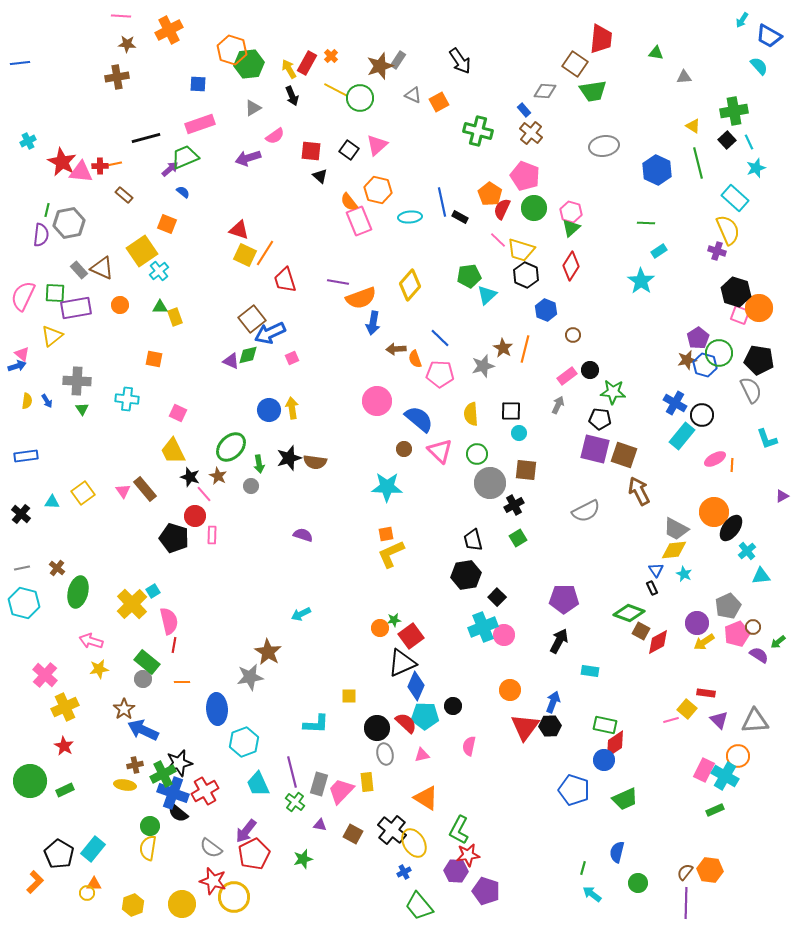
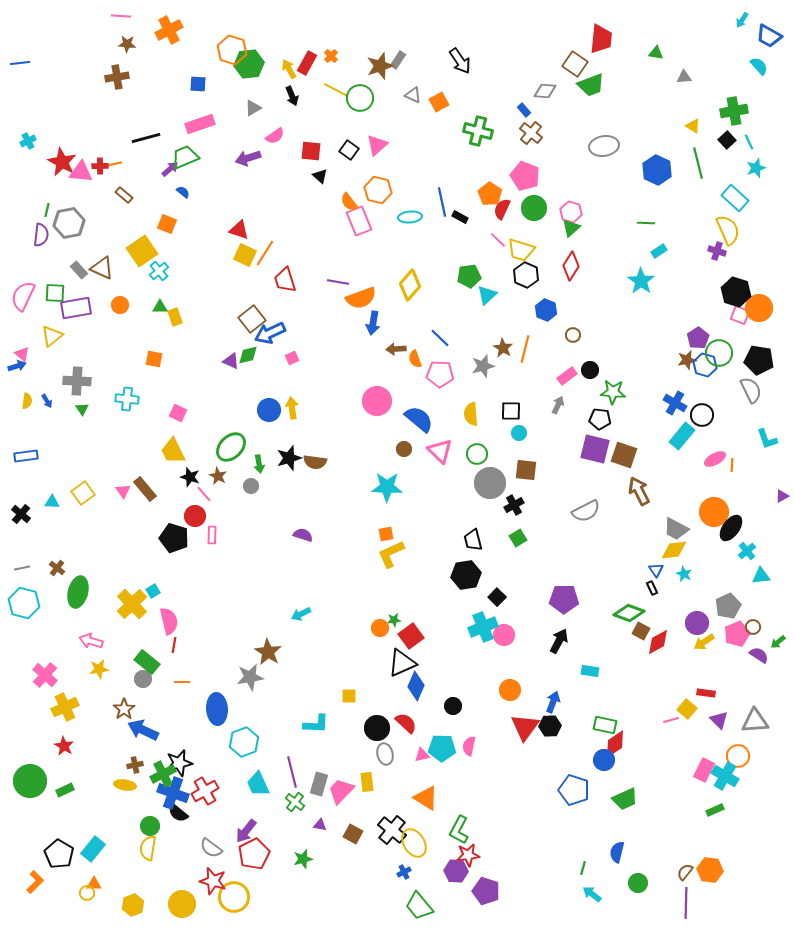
green trapezoid at (593, 91): moved 2 px left, 6 px up; rotated 12 degrees counterclockwise
cyan pentagon at (425, 716): moved 17 px right, 32 px down
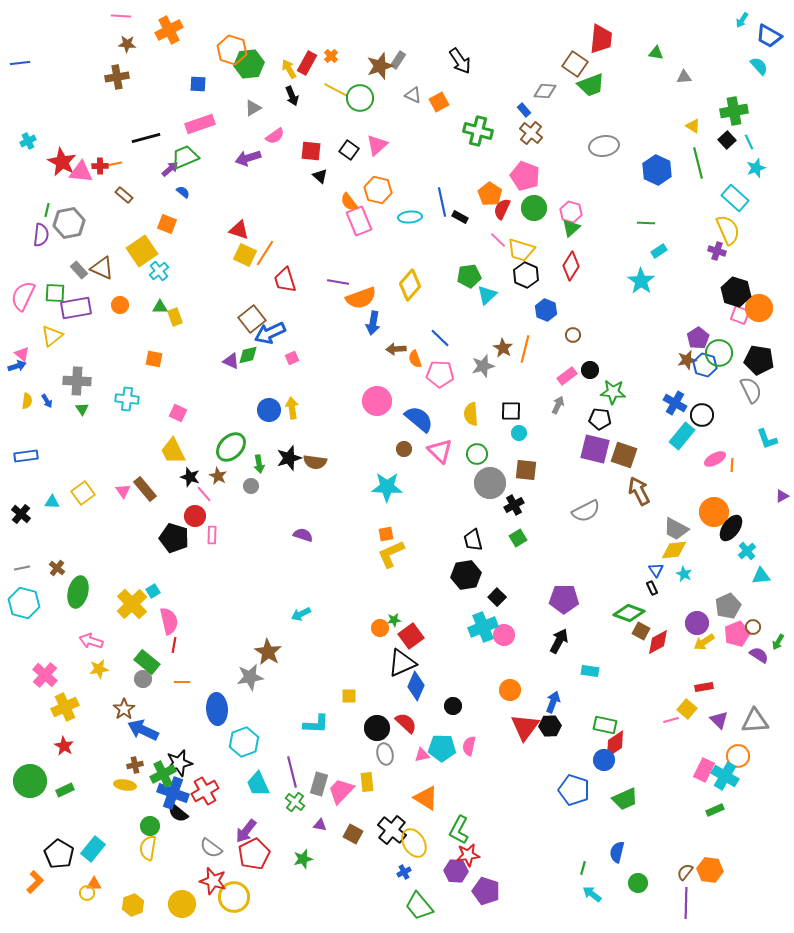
green arrow at (778, 642): rotated 21 degrees counterclockwise
red rectangle at (706, 693): moved 2 px left, 6 px up; rotated 18 degrees counterclockwise
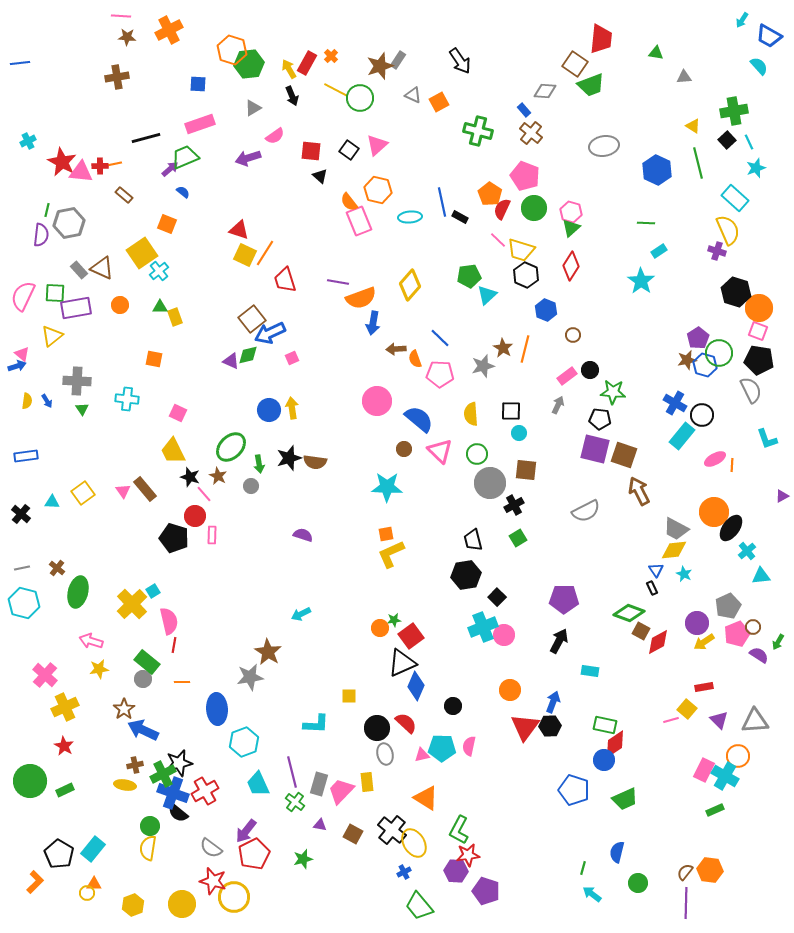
brown star at (127, 44): moved 7 px up
yellow square at (142, 251): moved 2 px down
pink square at (740, 315): moved 18 px right, 16 px down
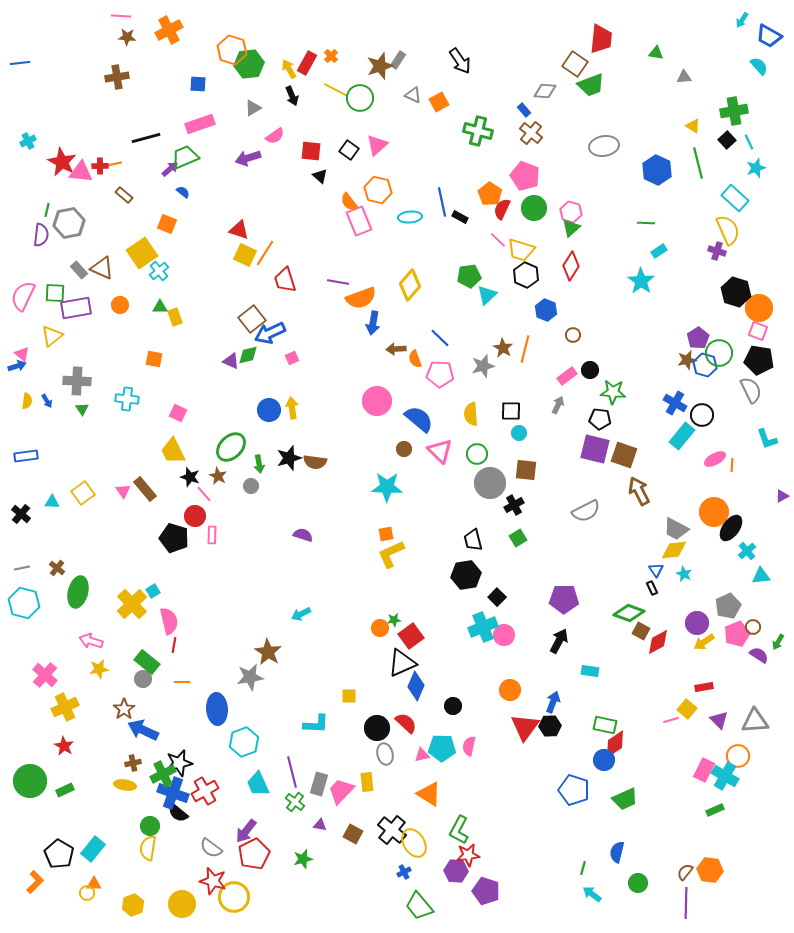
brown cross at (135, 765): moved 2 px left, 2 px up
orange triangle at (426, 798): moved 3 px right, 4 px up
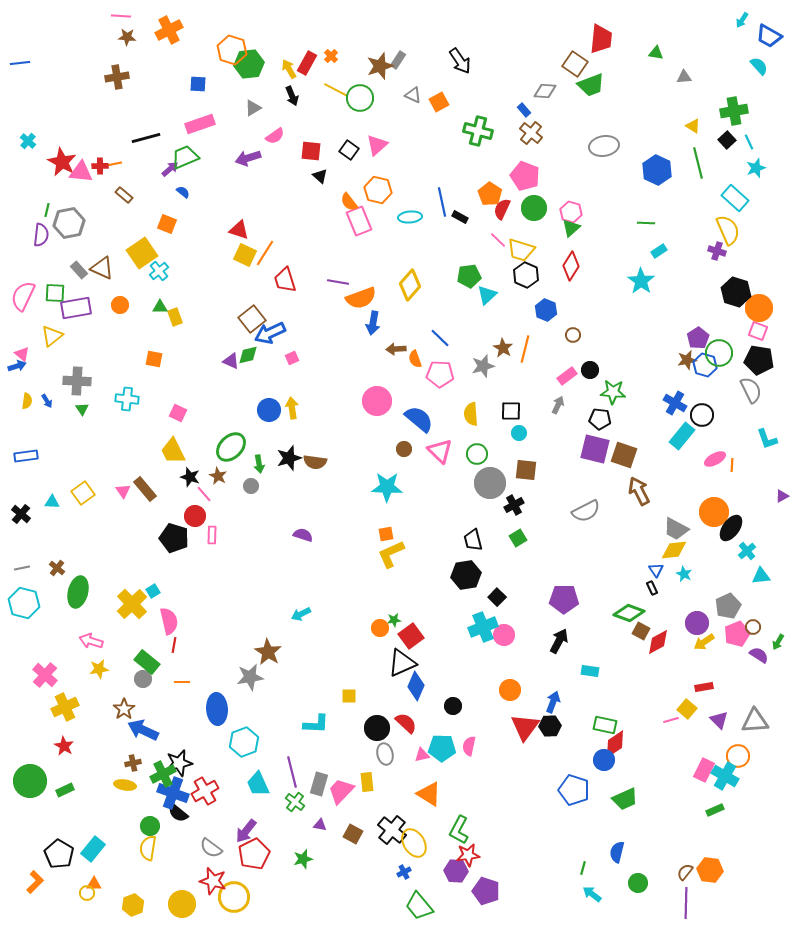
cyan cross at (28, 141): rotated 21 degrees counterclockwise
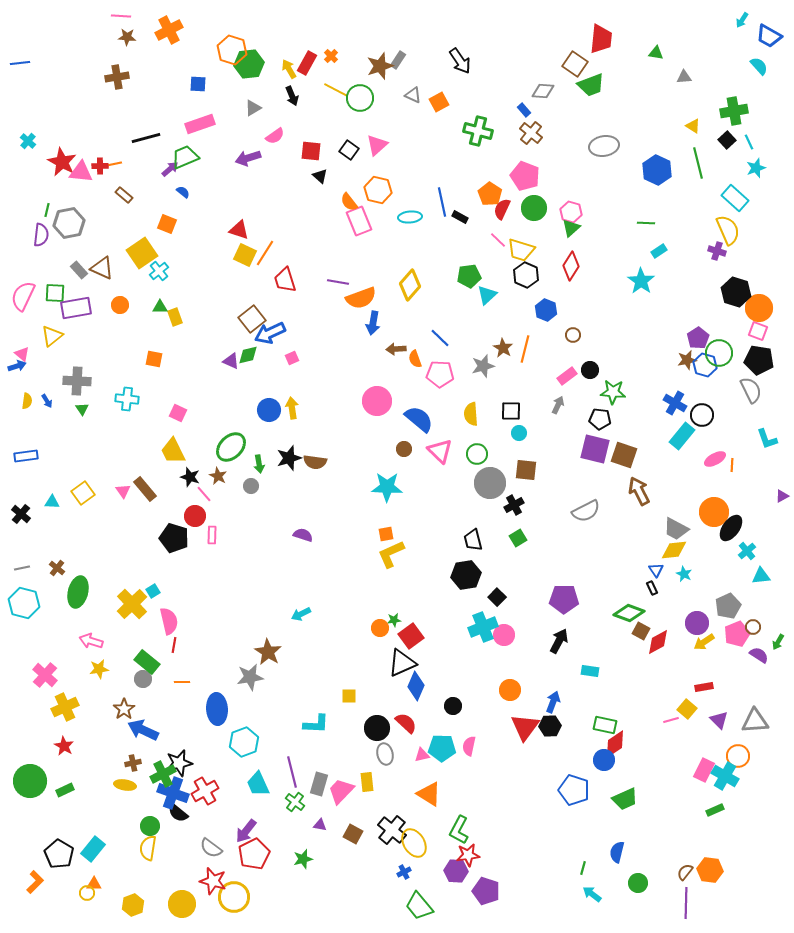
gray diamond at (545, 91): moved 2 px left
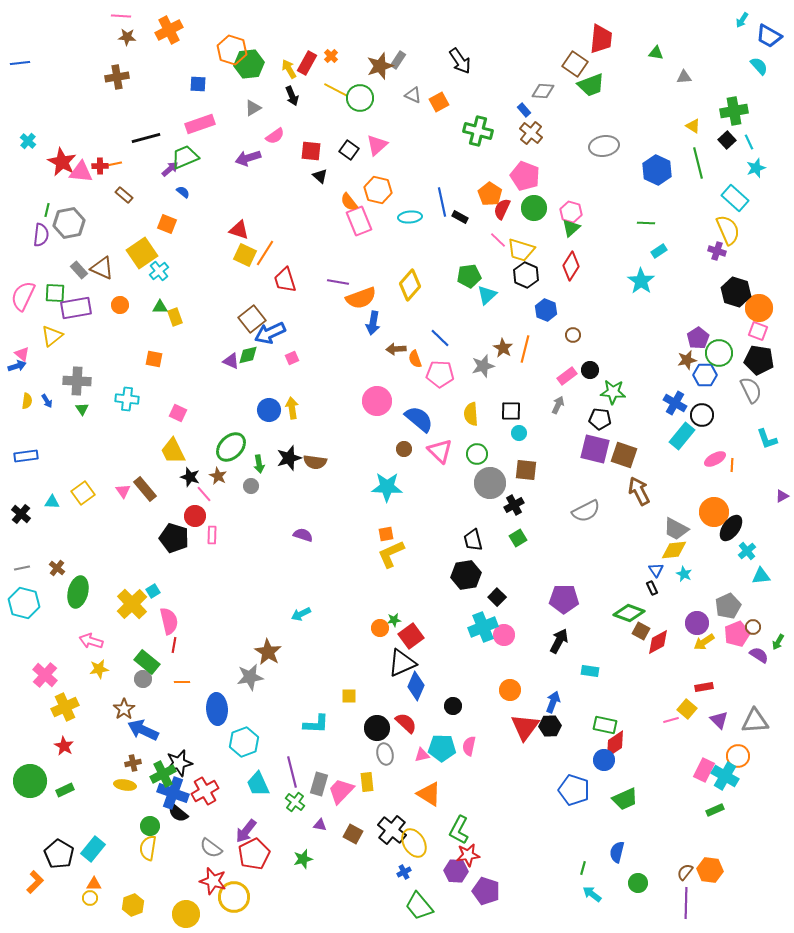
blue hexagon at (705, 365): moved 10 px down; rotated 15 degrees counterclockwise
yellow circle at (87, 893): moved 3 px right, 5 px down
yellow circle at (182, 904): moved 4 px right, 10 px down
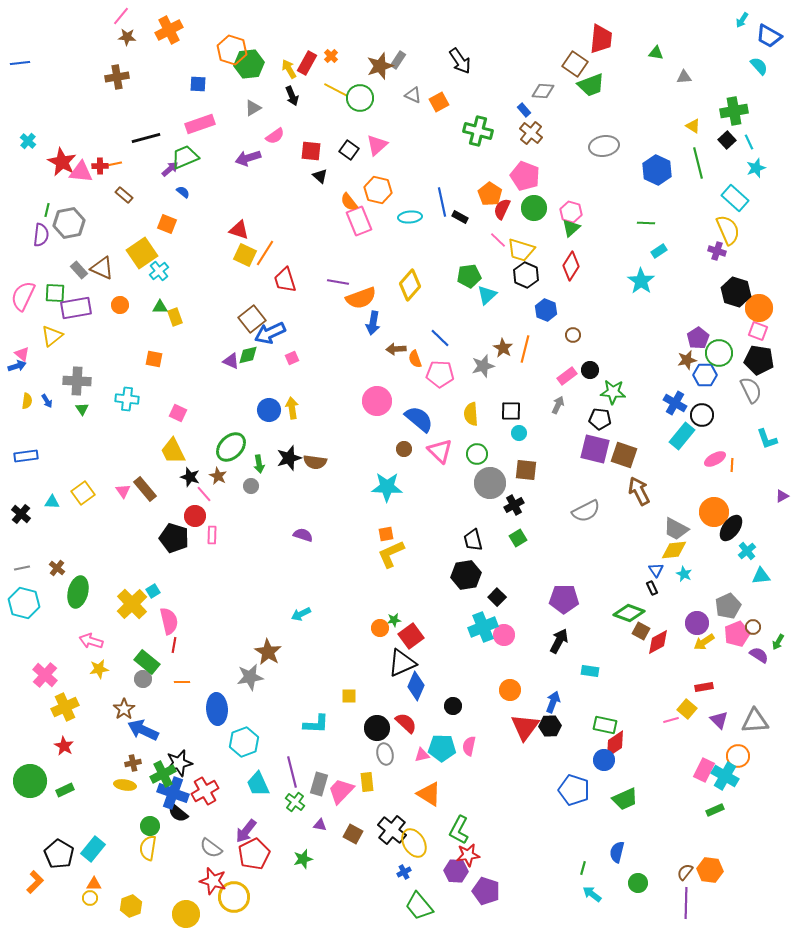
pink line at (121, 16): rotated 54 degrees counterclockwise
yellow hexagon at (133, 905): moved 2 px left, 1 px down
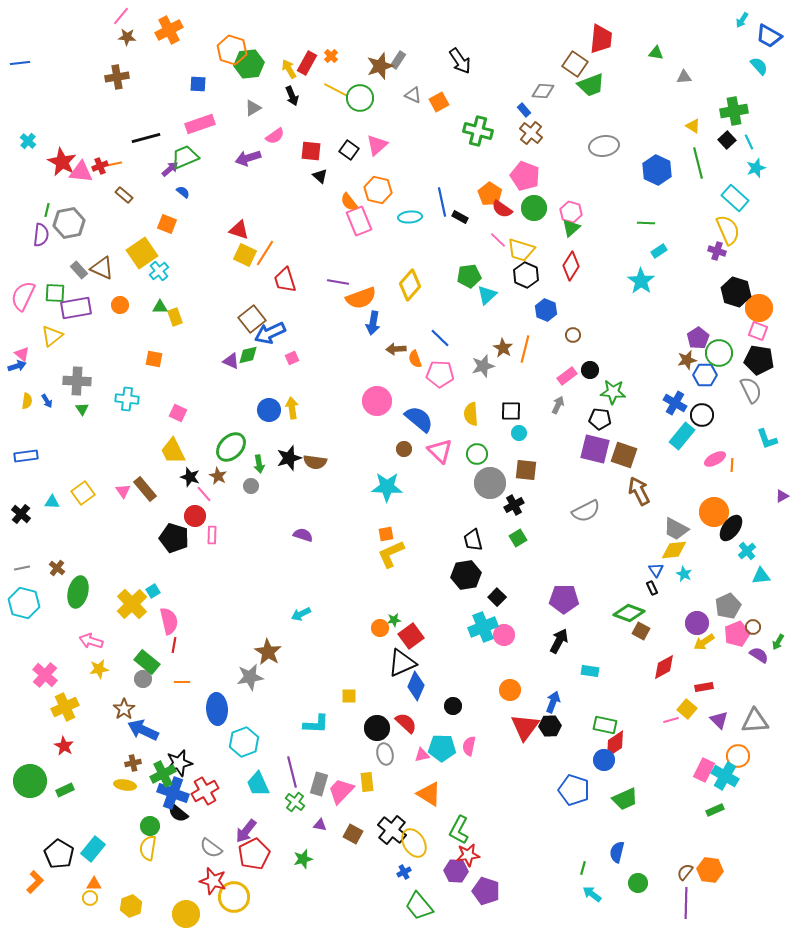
red cross at (100, 166): rotated 21 degrees counterclockwise
red semicircle at (502, 209): rotated 80 degrees counterclockwise
red diamond at (658, 642): moved 6 px right, 25 px down
